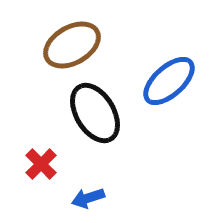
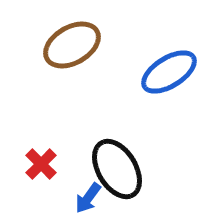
blue ellipse: moved 9 px up; rotated 10 degrees clockwise
black ellipse: moved 22 px right, 56 px down
blue arrow: rotated 36 degrees counterclockwise
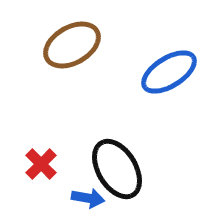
blue arrow: rotated 116 degrees counterclockwise
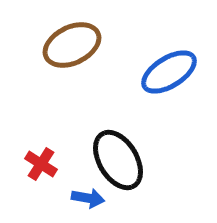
brown ellipse: rotated 4 degrees clockwise
red cross: rotated 12 degrees counterclockwise
black ellipse: moved 1 px right, 9 px up
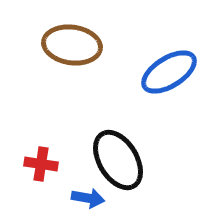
brown ellipse: rotated 34 degrees clockwise
red cross: rotated 24 degrees counterclockwise
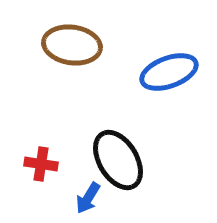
blue ellipse: rotated 12 degrees clockwise
blue arrow: rotated 112 degrees clockwise
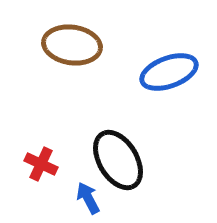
red cross: rotated 16 degrees clockwise
blue arrow: rotated 120 degrees clockwise
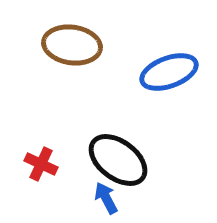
black ellipse: rotated 22 degrees counterclockwise
blue arrow: moved 18 px right
